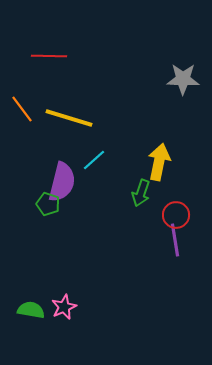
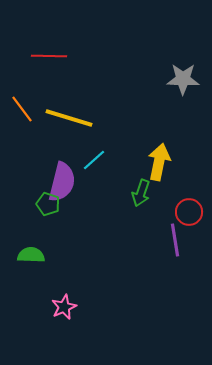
red circle: moved 13 px right, 3 px up
green semicircle: moved 55 px up; rotated 8 degrees counterclockwise
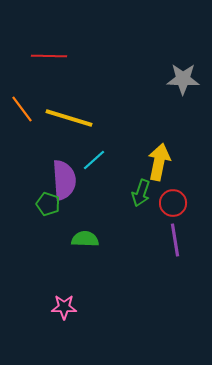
purple semicircle: moved 2 px right, 2 px up; rotated 18 degrees counterclockwise
red circle: moved 16 px left, 9 px up
green semicircle: moved 54 px right, 16 px up
pink star: rotated 25 degrees clockwise
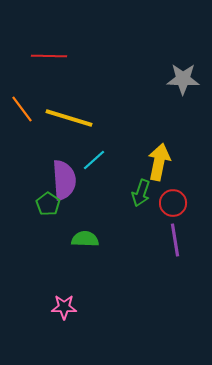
green pentagon: rotated 15 degrees clockwise
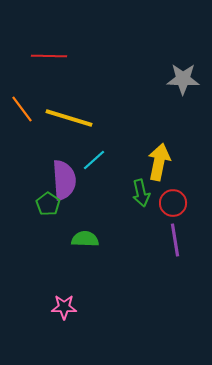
green arrow: rotated 32 degrees counterclockwise
